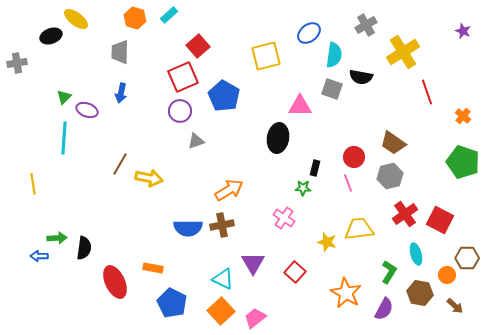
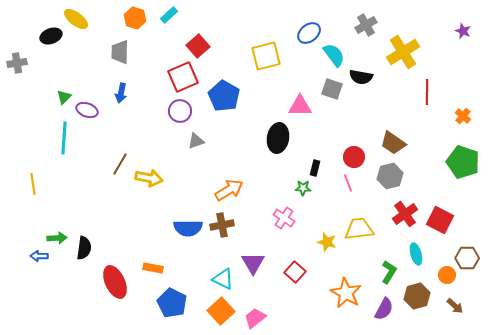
cyan semicircle at (334, 55): rotated 45 degrees counterclockwise
red line at (427, 92): rotated 20 degrees clockwise
brown hexagon at (420, 293): moved 3 px left, 3 px down; rotated 25 degrees counterclockwise
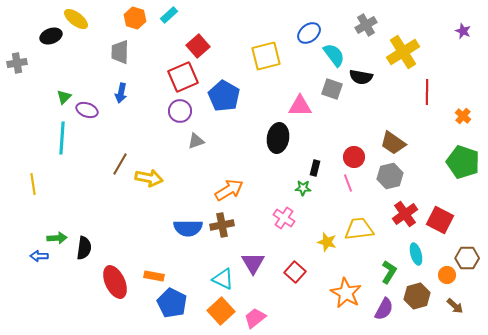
cyan line at (64, 138): moved 2 px left
orange rectangle at (153, 268): moved 1 px right, 8 px down
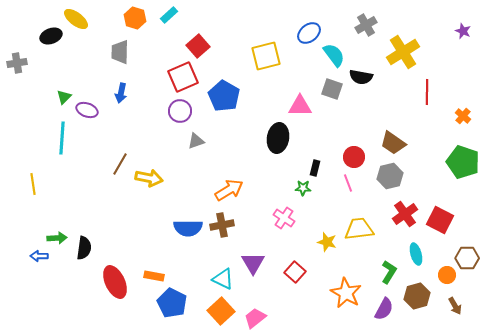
brown arrow at (455, 306): rotated 18 degrees clockwise
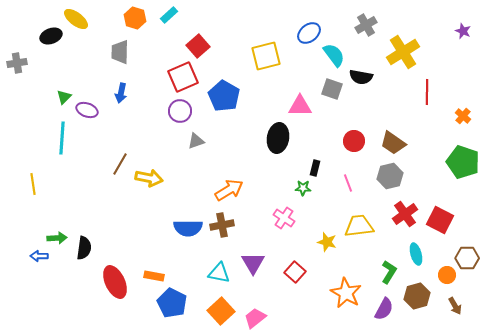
red circle at (354, 157): moved 16 px up
yellow trapezoid at (359, 229): moved 3 px up
cyan triangle at (223, 279): moved 4 px left, 6 px up; rotated 15 degrees counterclockwise
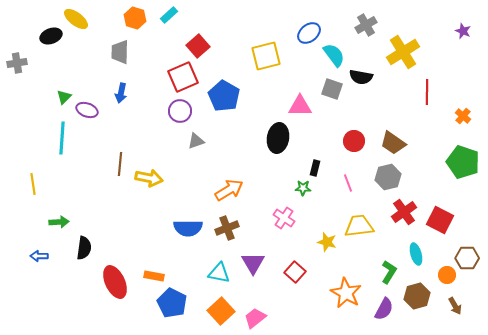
brown line at (120, 164): rotated 25 degrees counterclockwise
gray hexagon at (390, 176): moved 2 px left, 1 px down
red cross at (405, 214): moved 1 px left, 2 px up
brown cross at (222, 225): moved 5 px right, 3 px down; rotated 10 degrees counterclockwise
green arrow at (57, 238): moved 2 px right, 16 px up
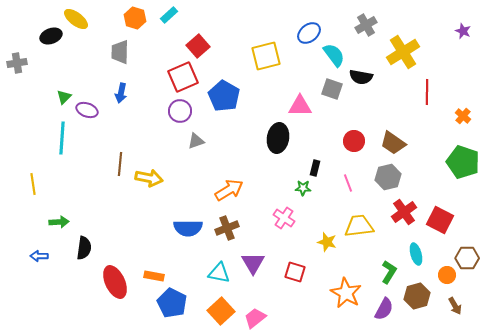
red square at (295, 272): rotated 25 degrees counterclockwise
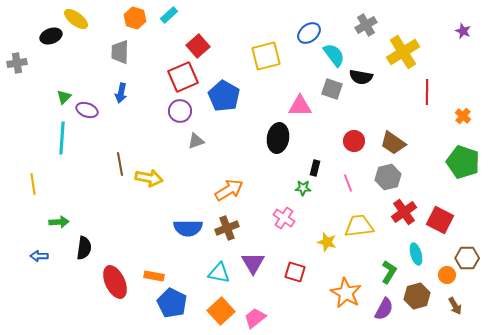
brown line at (120, 164): rotated 15 degrees counterclockwise
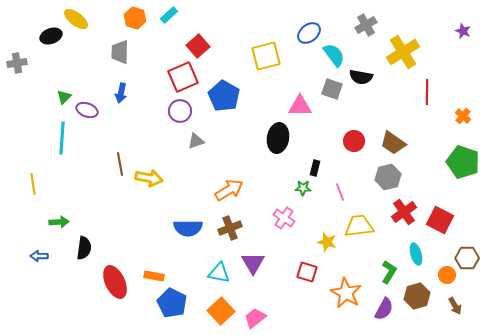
pink line at (348, 183): moved 8 px left, 9 px down
brown cross at (227, 228): moved 3 px right
red square at (295, 272): moved 12 px right
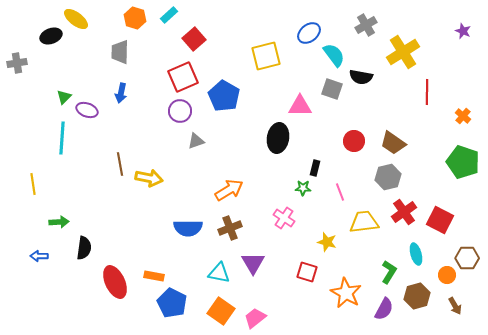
red square at (198, 46): moved 4 px left, 7 px up
yellow trapezoid at (359, 226): moved 5 px right, 4 px up
orange square at (221, 311): rotated 12 degrees counterclockwise
